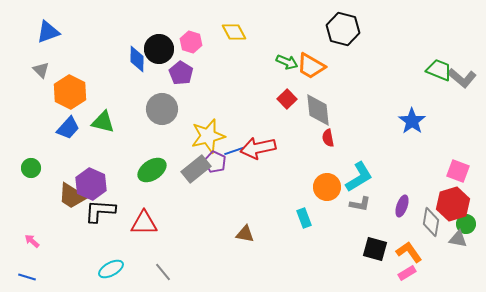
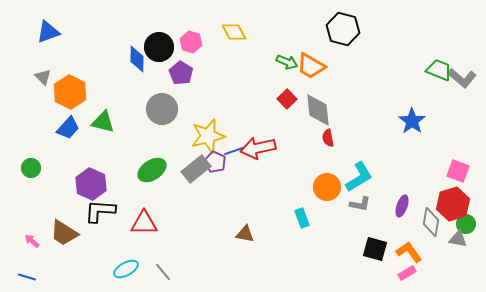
black circle at (159, 49): moved 2 px up
gray triangle at (41, 70): moved 2 px right, 7 px down
brown trapezoid at (72, 196): moved 8 px left, 37 px down
cyan rectangle at (304, 218): moved 2 px left
cyan ellipse at (111, 269): moved 15 px right
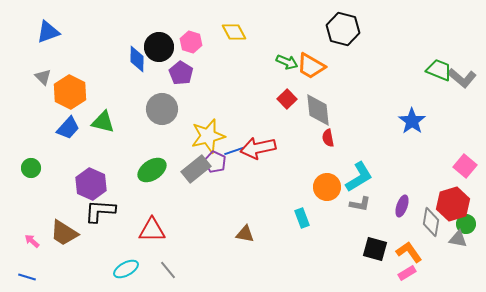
pink square at (458, 171): moved 7 px right, 5 px up; rotated 20 degrees clockwise
red triangle at (144, 223): moved 8 px right, 7 px down
gray line at (163, 272): moved 5 px right, 2 px up
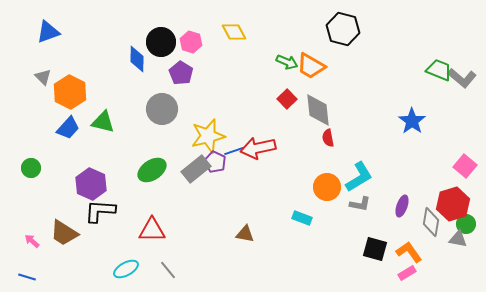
black circle at (159, 47): moved 2 px right, 5 px up
cyan rectangle at (302, 218): rotated 48 degrees counterclockwise
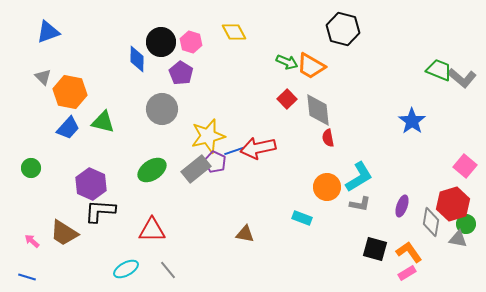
orange hexagon at (70, 92): rotated 16 degrees counterclockwise
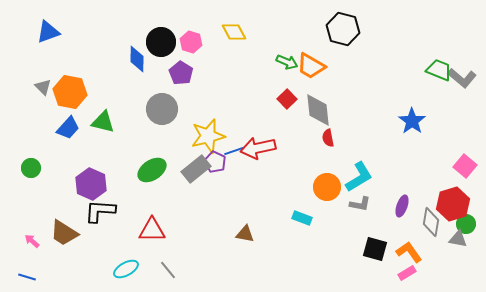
gray triangle at (43, 77): moved 10 px down
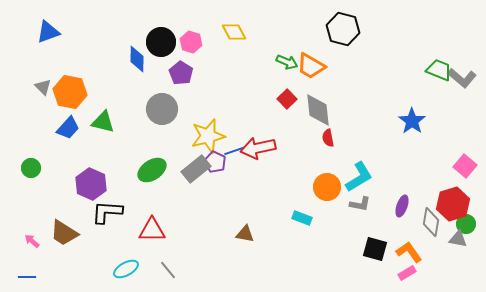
black L-shape at (100, 211): moved 7 px right, 1 px down
blue line at (27, 277): rotated 18 degrees counterclockwise
